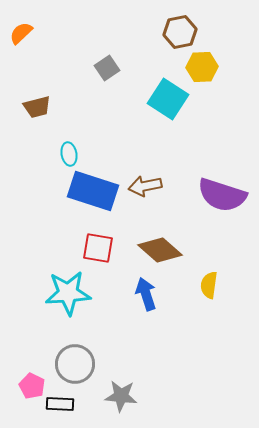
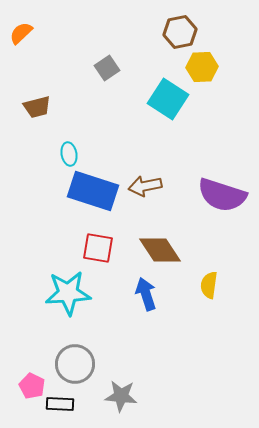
brown diamond: rotated 15 degrees clockwise
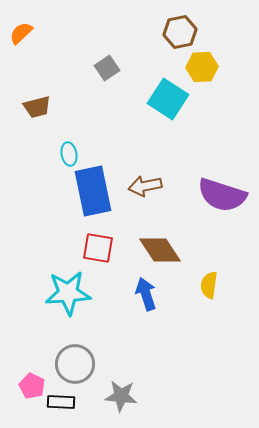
blue rectangle: rotated 60 degrees clockwise
black rectangle: moved 1 px right, 2 px up
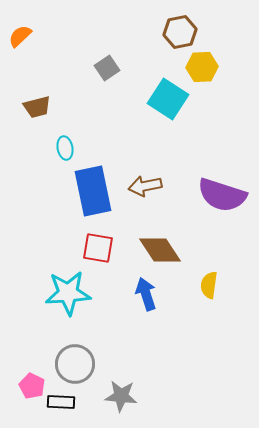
orange semicircle: moved 1 px left, 3 px down
cyan ellipse: moved 4 px left, 6 px up
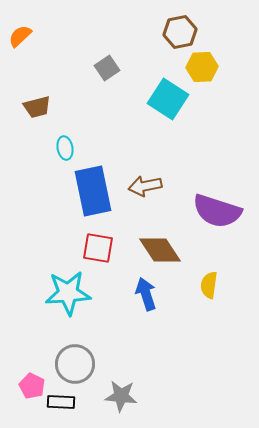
purple semicircle: moved 5 px left, 16 px down
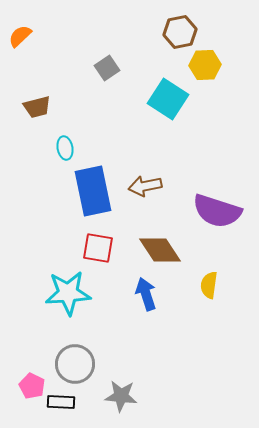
yellow hexagon: moved 3 px right, 2 px up
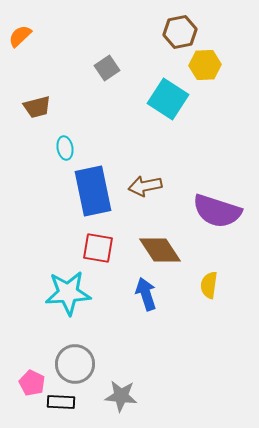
pink pentagon: moved 3 px up
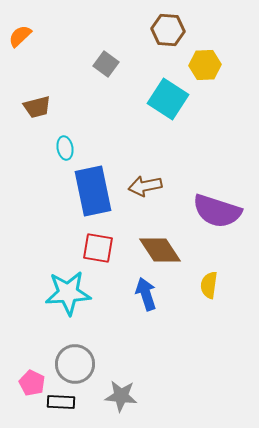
brown hexagon: moved 12 px left, 2 px up; rotated 16 degrees clockwise
gray square: moved 1 px left, 4 px up; rotated 20 degrees counterclockwise
